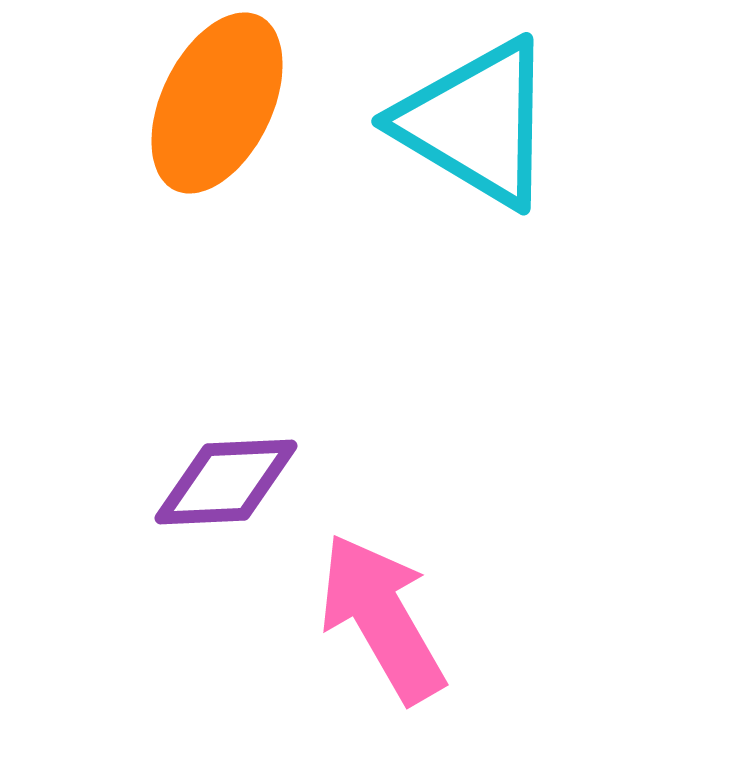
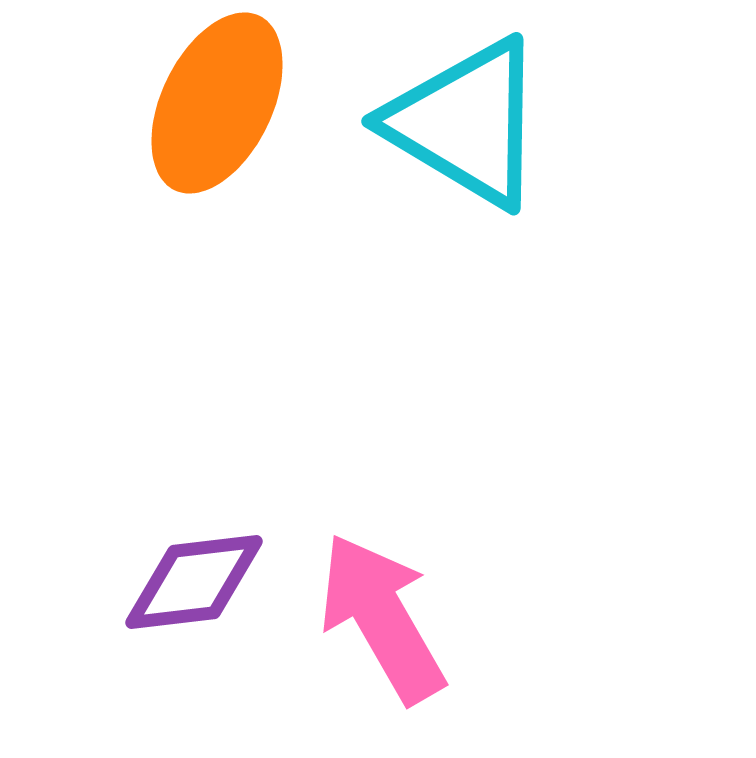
cyan triangle: moved 10 px left
purple diamond: moved 32 px left, 100 px down; rotated 4 degrees counterclockwise
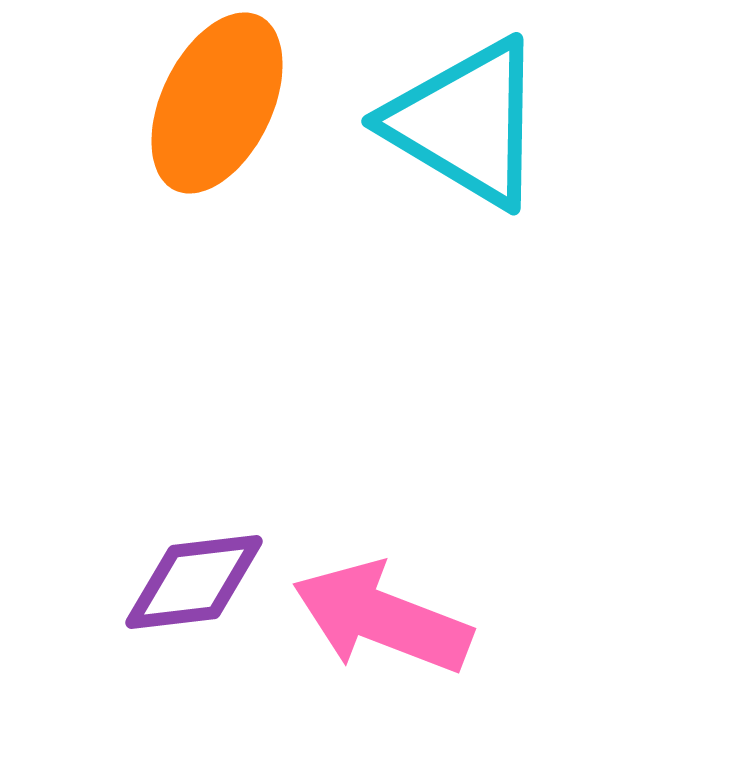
pink arrow: rotated 39 degrees counterclockwise
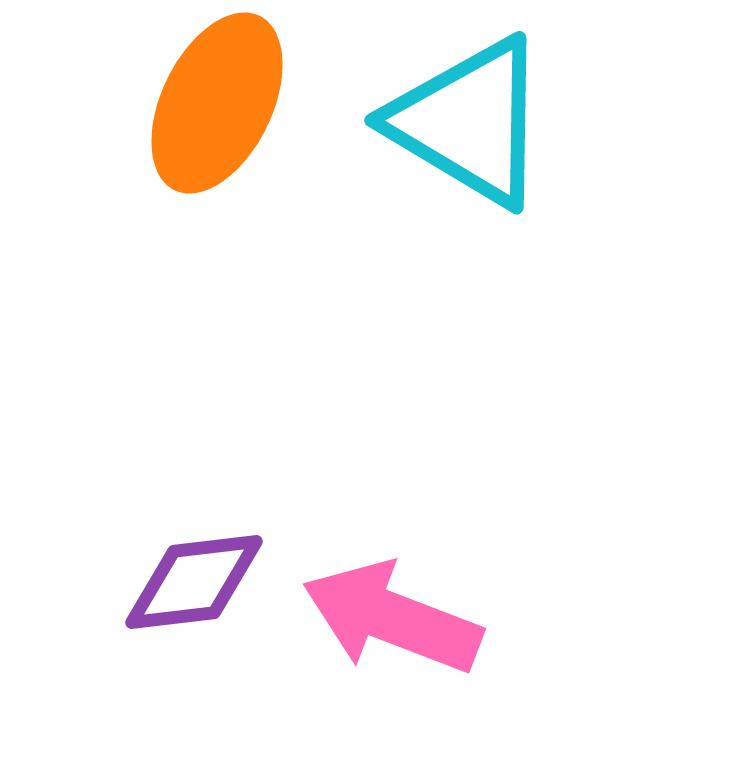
cyan triangle: moved 3 px right, 1 px up
pink arrow: moved 10 px right
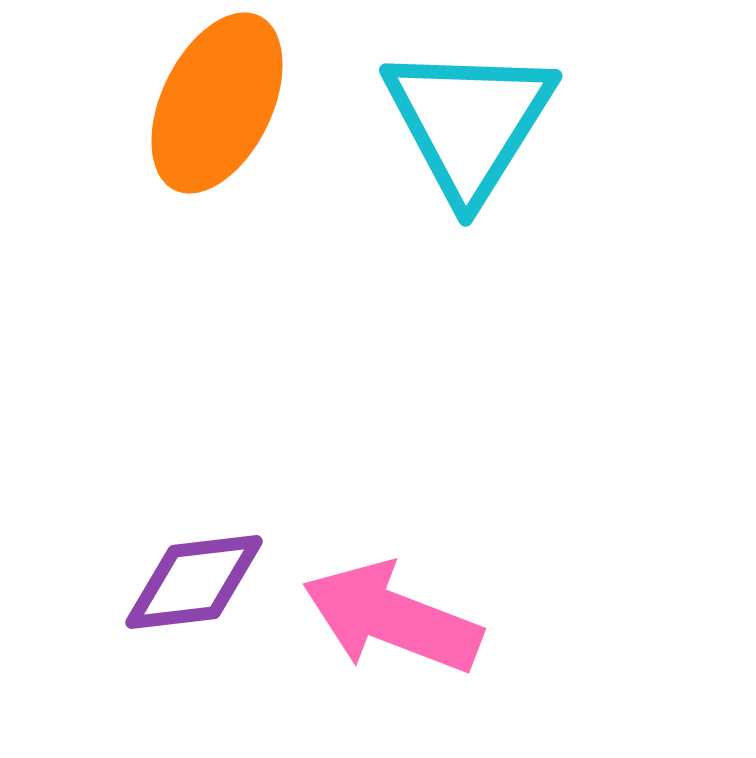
cyan triangle: rotated 31 degrees clockwise
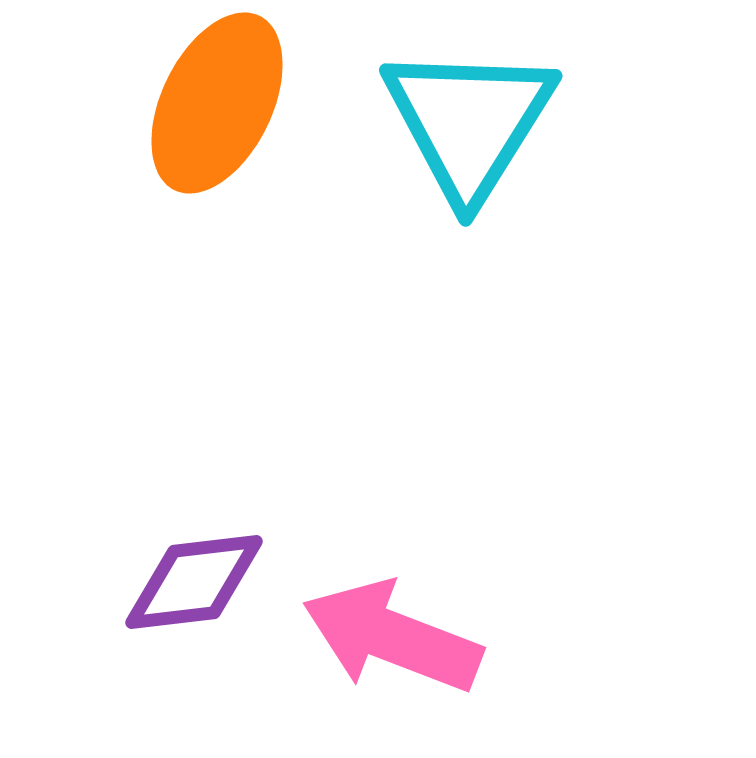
pink arrow: moved 19 px down
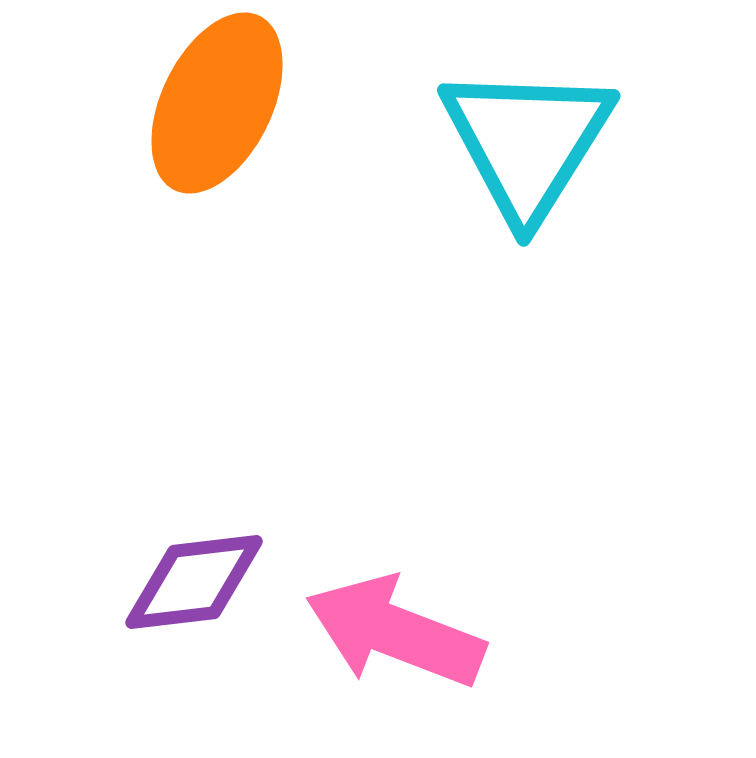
cyan triangle: moved 58 px right, 20 px down
pink arrow: moved 3 px right, 5 px up
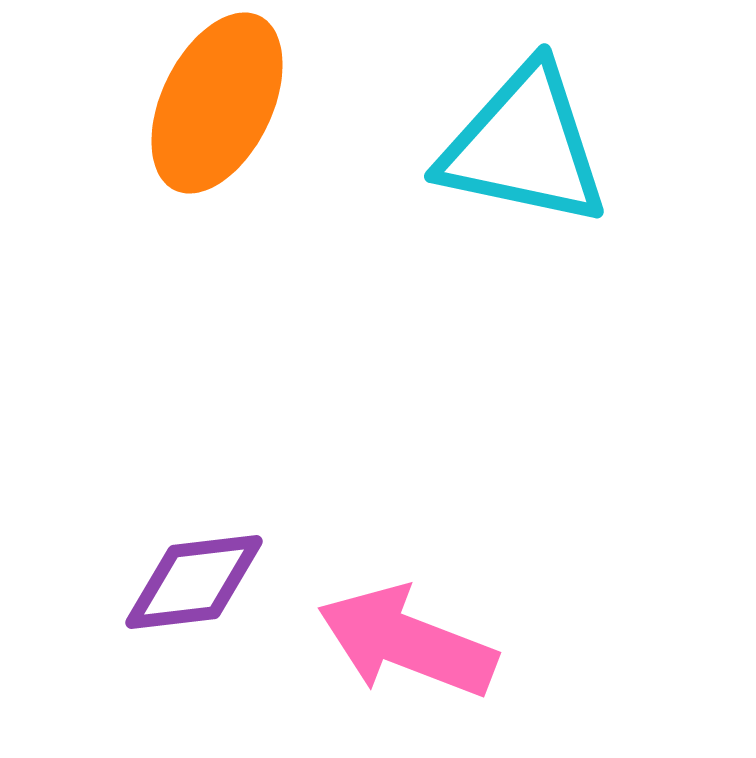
cyan triangle: moved 3 px left, 4 px down; rotated 50 degrees counterclockwise
pink arrow: moved 12 px right, 10 px down
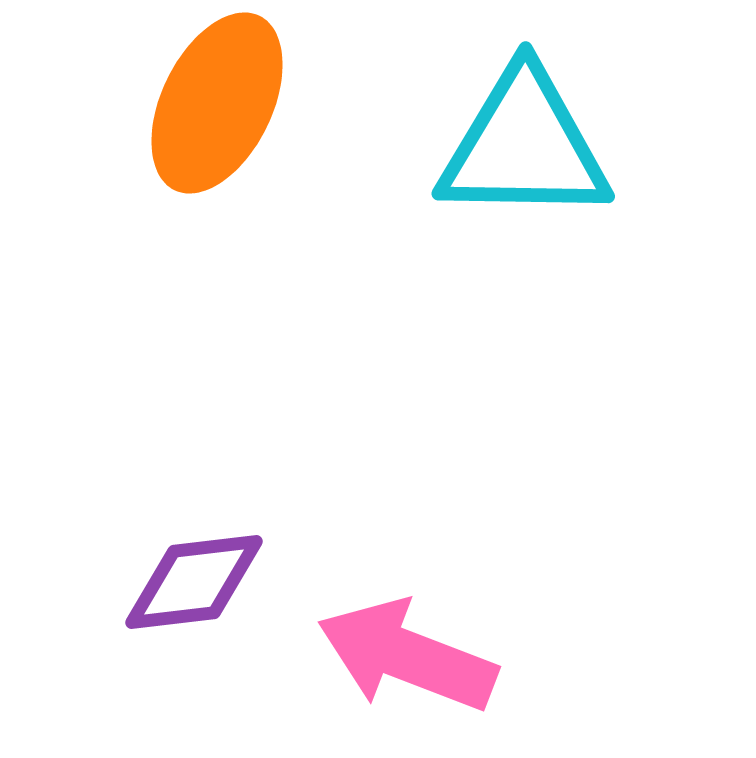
cyan triangle: rotated 11 degrees counterclockwise
pink arrow: moved 14 px down
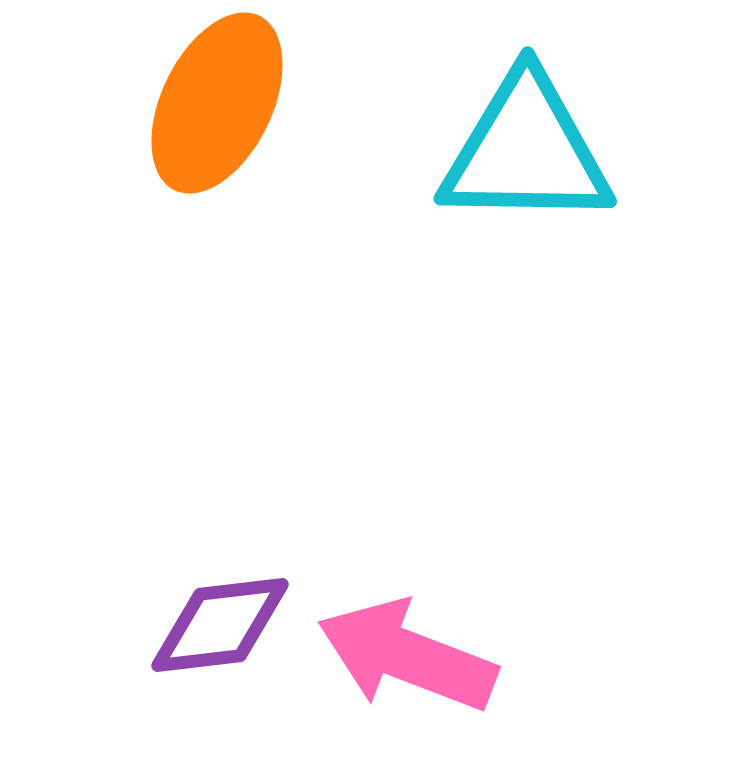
cyan triangle: moved 2 px right, 5 px down
purple diamond: moved 26 px right, 43 px down
